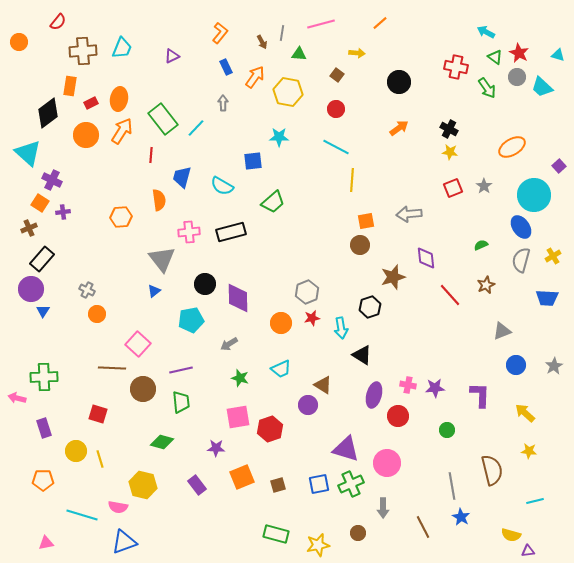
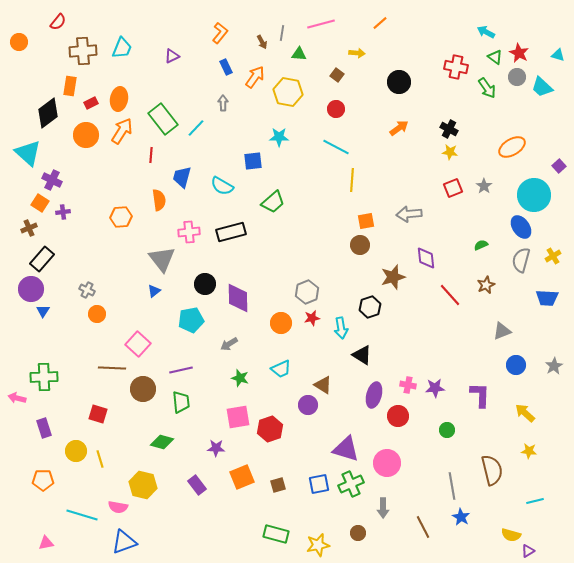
purple triangle at (528, 551): rotated 24 degrees counterclockwise
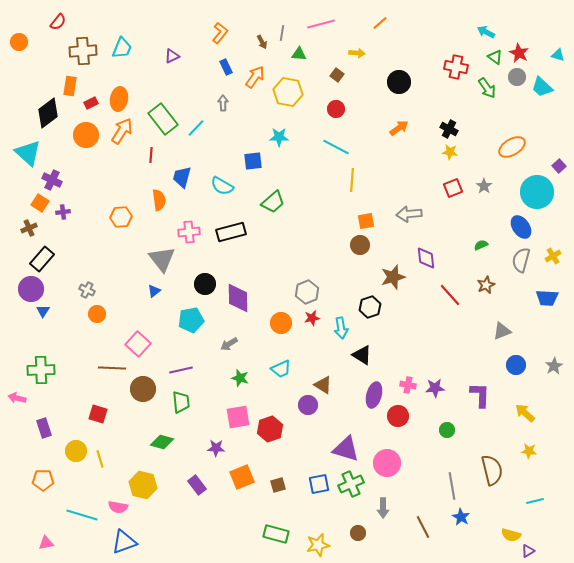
cyan circle at (534, 195): moved 3 px right, 3 px up
green cross at (44, 377): moved 3 px left, 7 px up
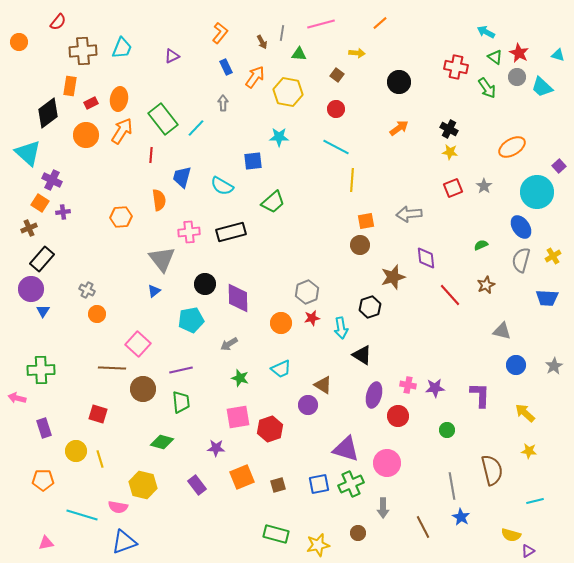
gray triangle at (502, 331): rotated 36 degrees clockwise
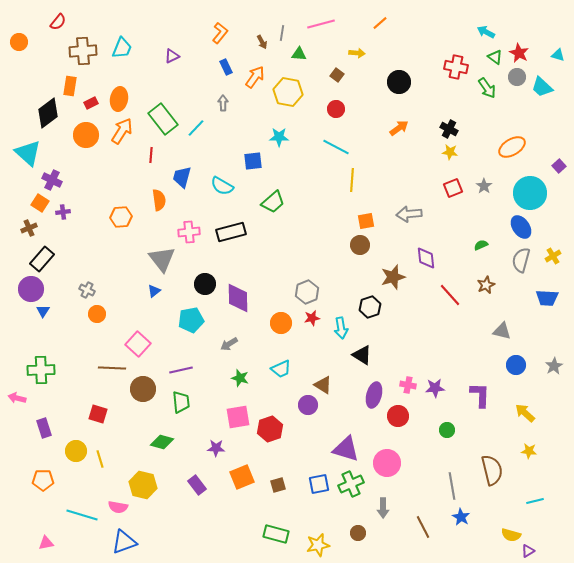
cyan circle at (537, 192): moved 7 px left, 1 px down
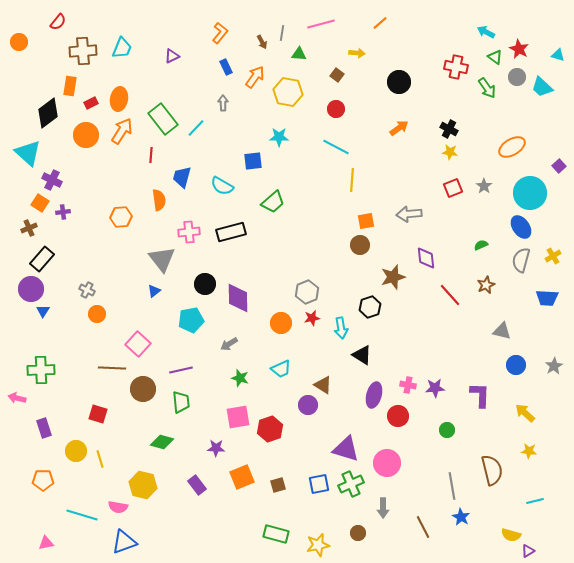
red star at (519, 53): moved 4 px up
